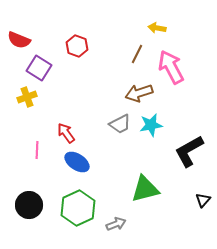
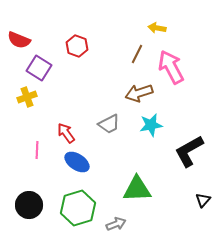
gray trapezoid: moved 11 px left
green triangle: moved 8 px left; rotated 12 degrees clockwise
green hexagon: rotated 8 degrees clockwise
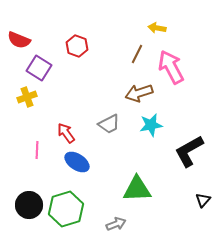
green hexagon: moved 12 px left, 1 px down
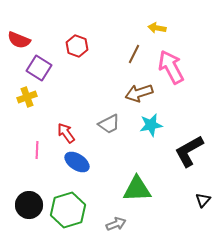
brown line: moved 3 px left
green hexagon: moved 2 px right, 1 px down
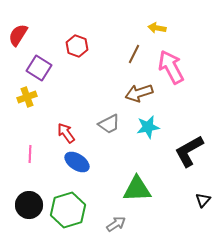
red semicircle: moved 1 px left, 5 px up; rotated 100 degrees clockwise
cyan star: moved 3 px left, 2 px down
pink line: moved 7 px left, 4 px down
gray arrow: rotated 12 degrees counterclockwise
